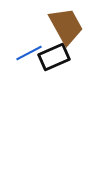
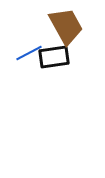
black rectangle: rotated 16 degrees clockwise
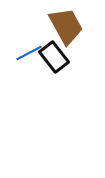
black rectangle: rotated 60 degrees clockwise
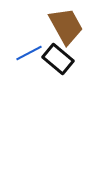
black rectangle: moved 4 px right, 2 px down; rotated 12 degrees counterclockwise
